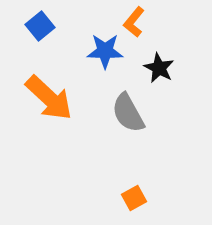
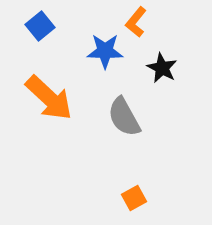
orange L-shape: moved 2 px right
black star: moved 3 px right
gray semicircle: moved 4 px left, 4 px down
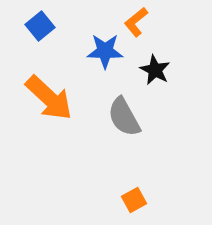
orange L-shape: rotated 12 degrees clockwise
black star: moved 7 px left, 2 px down
orange square: moved 2 px down
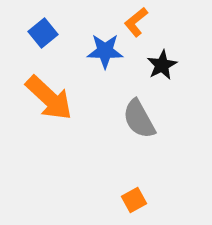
blue square: moved 3 px right, 7 px down
black star: moved 7 px right, 5 px up; rotated 16 degrees clockwise
gray semicircle: moved 15 px right, 2 px down
